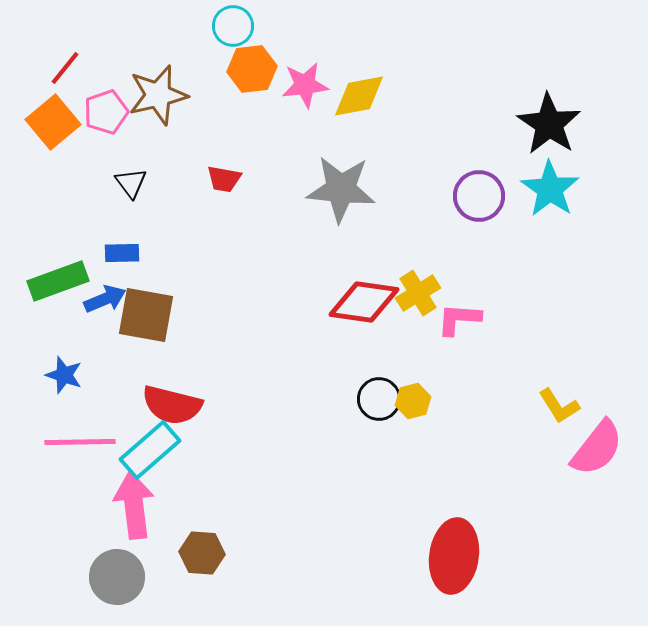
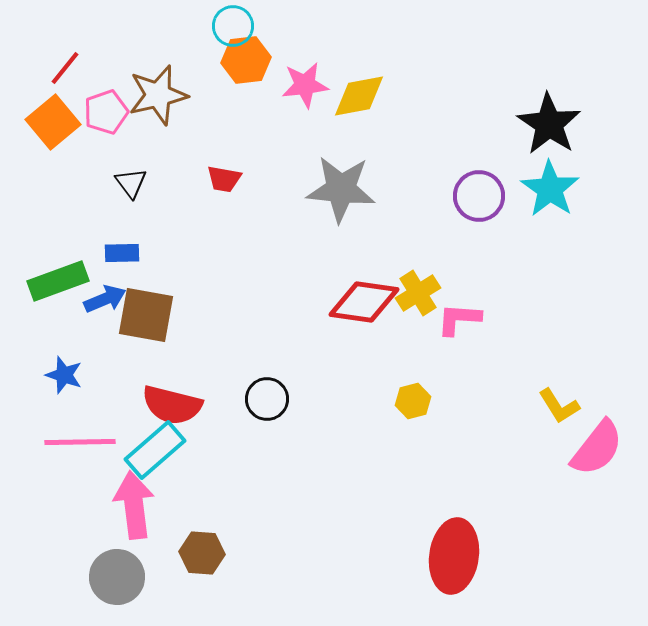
orange hexagon: moved 6 px left, 9 px up
black circle: moved 112 px left
cyan rectangle: moved 5 px right
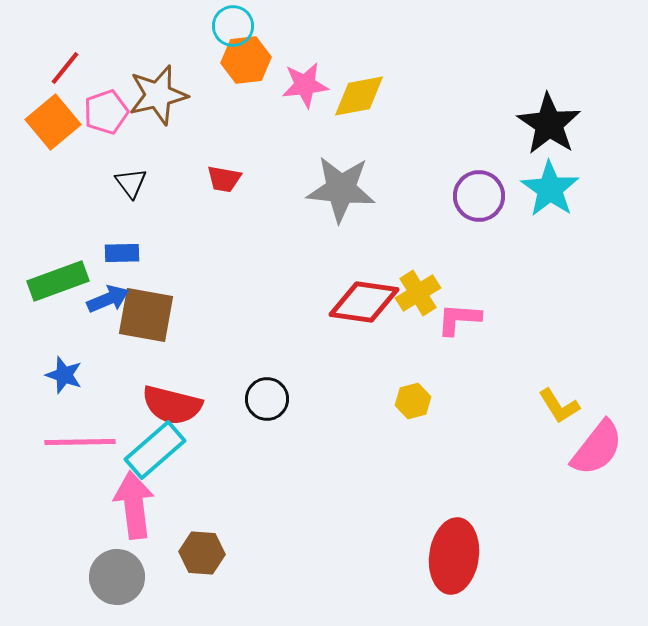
blue arrow: moved 3 px right
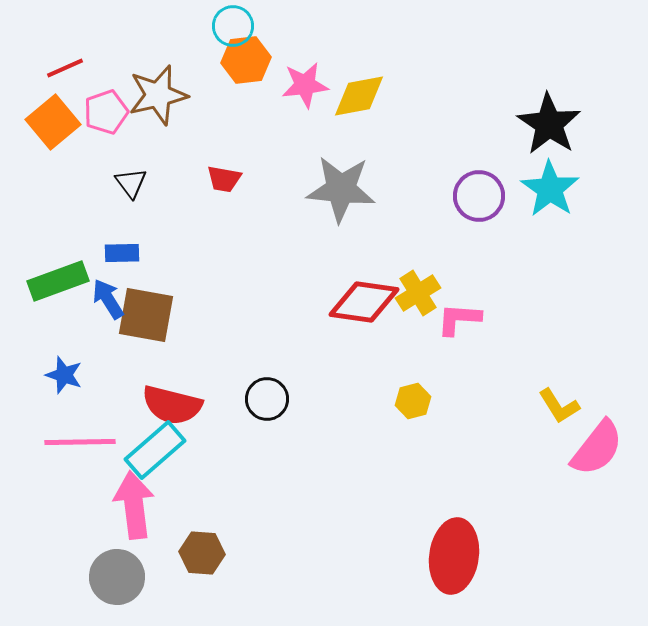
red line: rotated 27 degrees clockwise
blue arrow: rotated 99 degrees counterclockwise
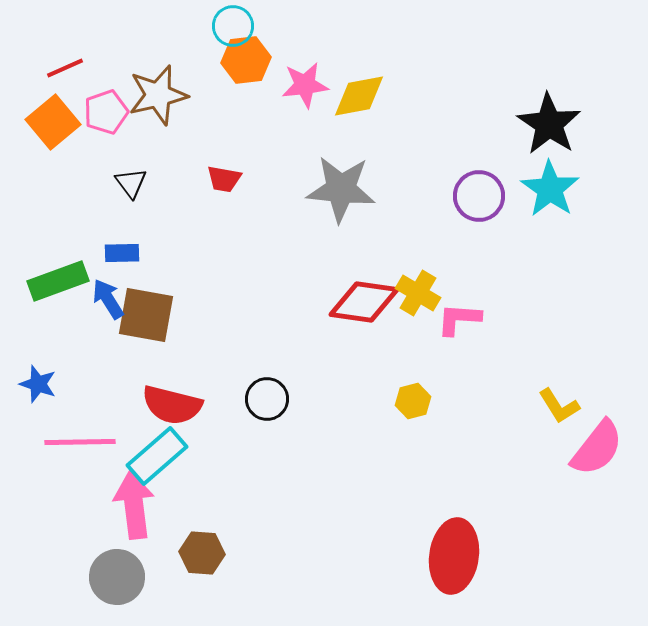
yellow cross: rotated 27 degrees counterclockwise
blue star: moved 26 px left, 9 px down
cyan rectangle: moved 2 px right, 6 px down
